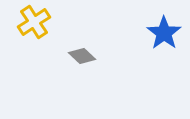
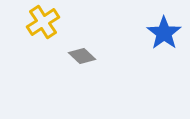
yellow cross: moved 9 px right
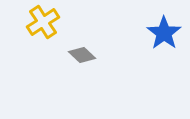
gray diamond: moved 1 px up
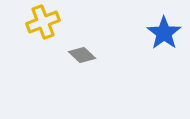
yellow cross: rotated 12 degrees clockwise
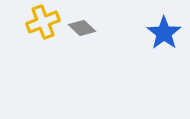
gray diamond: moved 27 px up
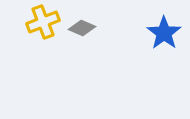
gray diamond: rotated 20 degrees counterclockwise
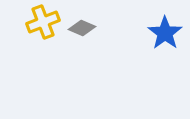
blue star: moved 1 px right
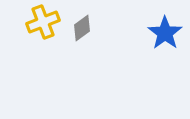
gray diamond: rotated 60 degrees counterclockwise
